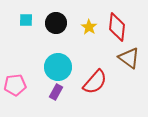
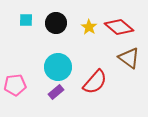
red diamond: moved 2 px right; rotated 56 degrees counterclockwise
purple rectangle: rotated 21 degrees clockwise
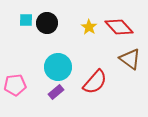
black circle: moved 9 px left
red diamond: rotated 8 degrees clockwise
brown triangle: moved 1 px right, 1 px down
